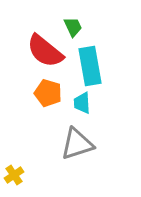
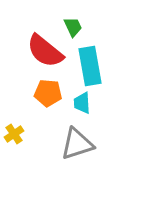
orange pentagon: rotated 12 degrees counterclockwise
yellow cross: moved 41 px up
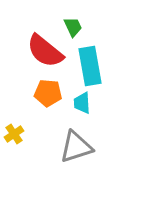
gray triangle: moved 1 px left, 3 px down
